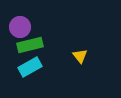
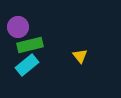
purple circle: moved 2 px left
cyan rectangle: moved 3 px left, 2 px up; rotated 10 degrees counterclockwise
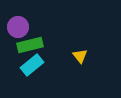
cyan rectangle: moved 5 px right
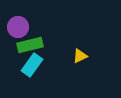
yellow triangle: rotated 42 degrees clockwise
cyan rectangle: rotated 15 degrees counterclockwise
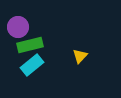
yellow triangle: rotated 21 degrees counterclockwise
cyan rectangle: rotated 15 degrees clockwise
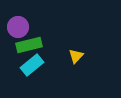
green rectangle: moved 1 px left
yellow triangle: moved 4 px left
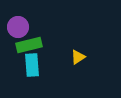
yellow triangle: moved 2 px right, 1 px down; rotated 14 degrees clockwise
cyan rectangle: rotated 55 degrees counterclockwise
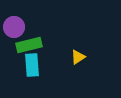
purple circle: moved 4 px left
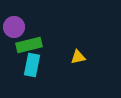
yellow triangle: rotated 21 degrees clockwise
cyan rectangle: rotated 15 degrees clockwise
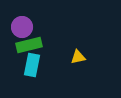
purple circle: moved 8 px right
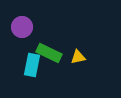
green rectangle: moved 20 px right, 8 px down; rotated 40 degrees clockwise
